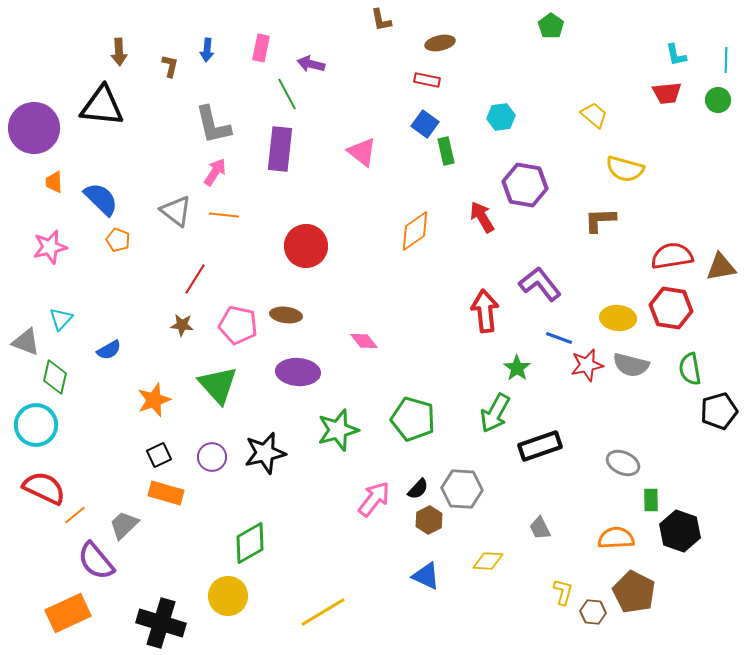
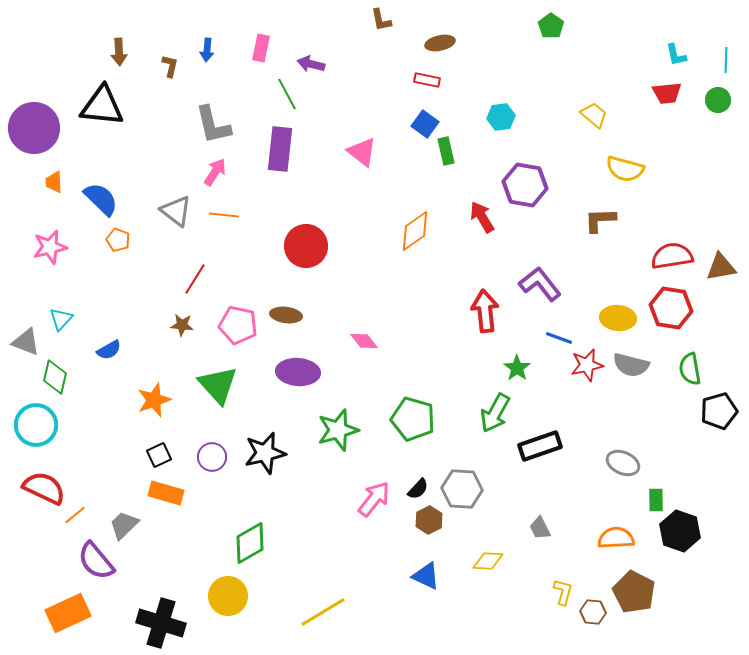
green rectangle at (651, 500): moved 5 px right
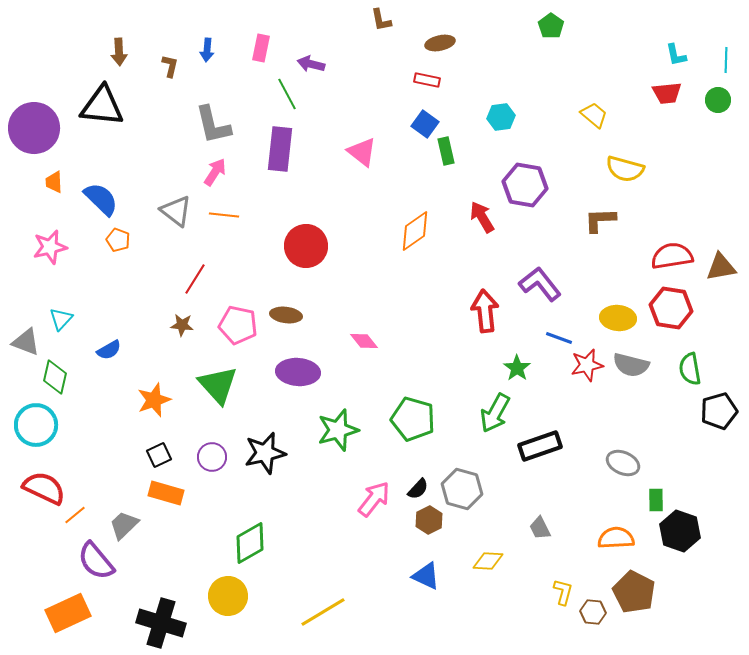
gray hexagon at (462, 489): rotated 12 degrees clockwise
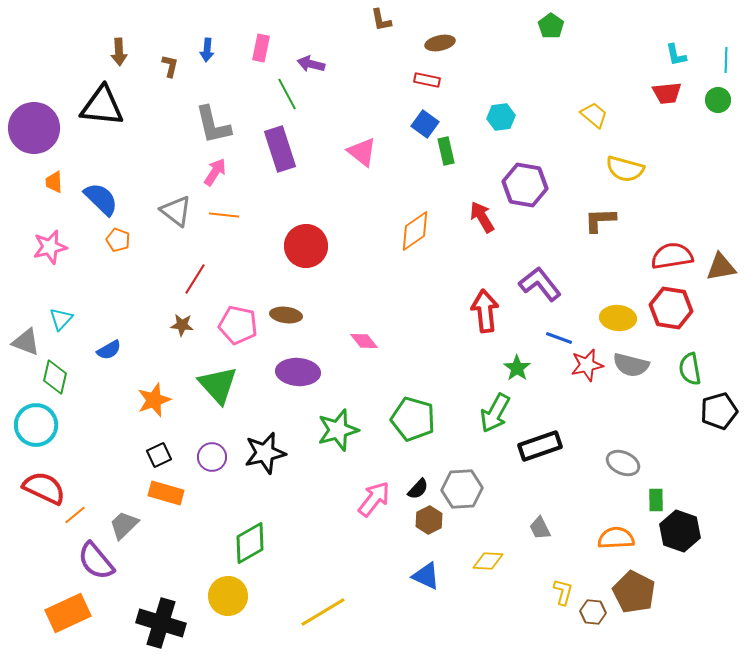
purple rectangle at (280, 149): rotated 24 degrees counterclockwise
gray hexagon at (462, 489): rotated 18 degrees counterclockwise
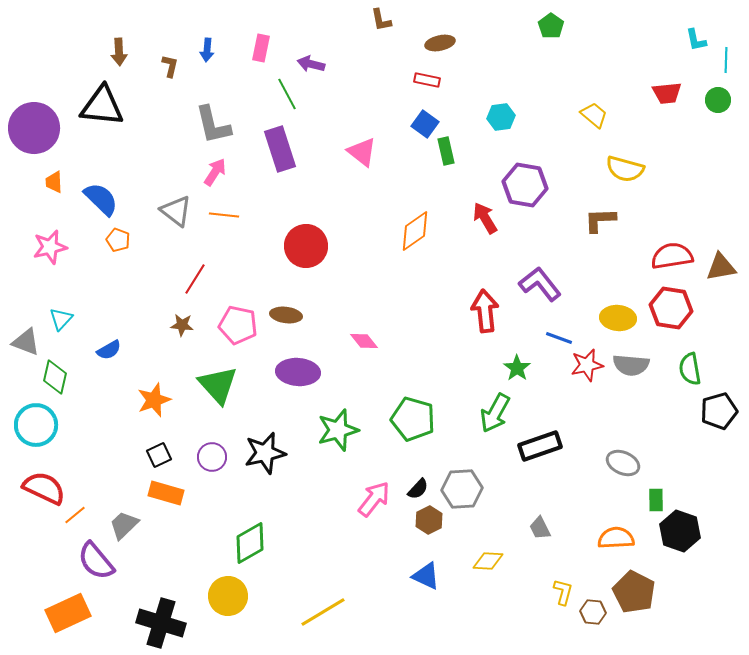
cyan L-shape at (676, 55): moved 20 px right, 15 px up
red arrow at (482, 217): moved 3 px right, 1 px down
gray semicircle at (631, 365): rotated 9 degrees counterclockwise
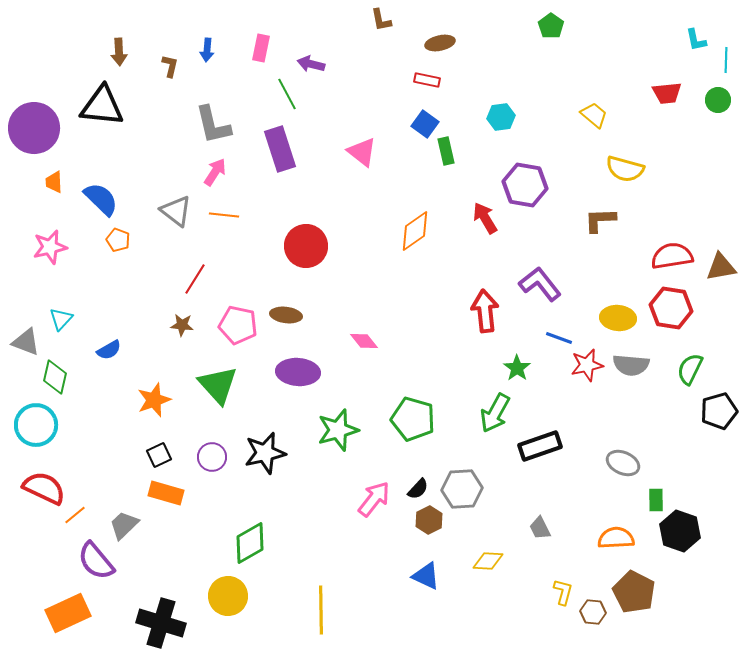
green semicircle at (690, 369): rotated 36 degrees clockwise
yellow line at (323, 612): moved 2 px left, 2 px up; rotated 60 degrees counterclockwise
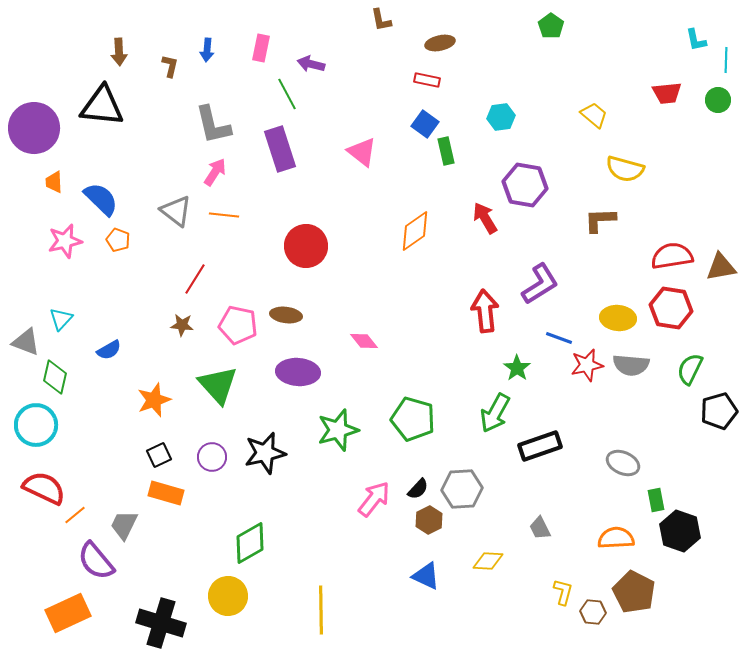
pink star at (50, 247): moved 15 px right, 6 px up
purple L-shape at (540, 284): rotated 96 degrees clockwise
green rectangle at (656, 500): rotated 10 degrees counterclockwise
gray trapezoid at (124, 525): rotated 20 degrees counterclockwise
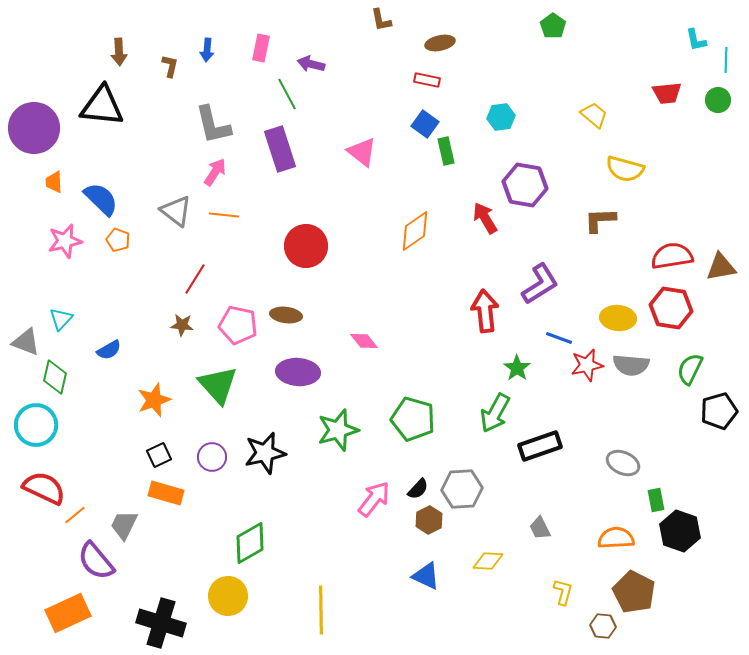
green pentagon at (551, 26): moved 2 px right
brown hexagon at (593, 612): moved 10 px right, 14 px down
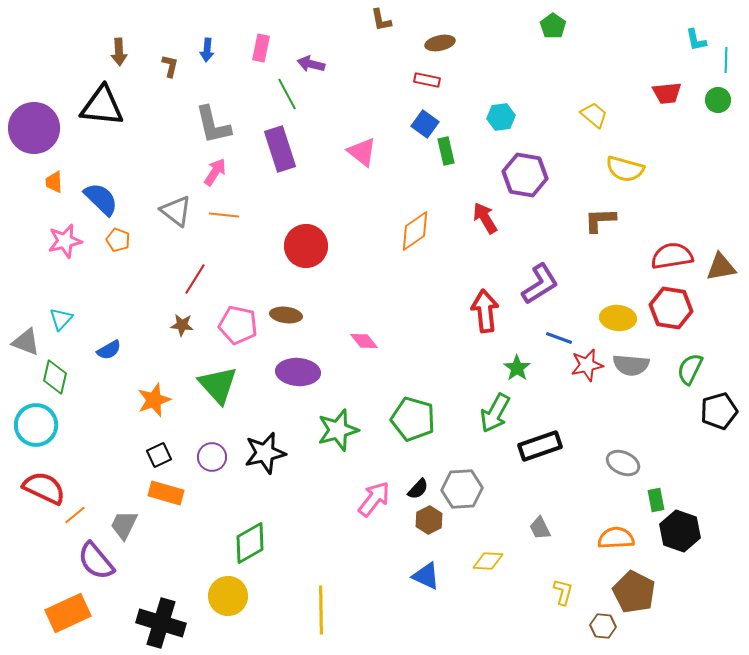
purple hexagon at (525, 185): moved 10 px up
